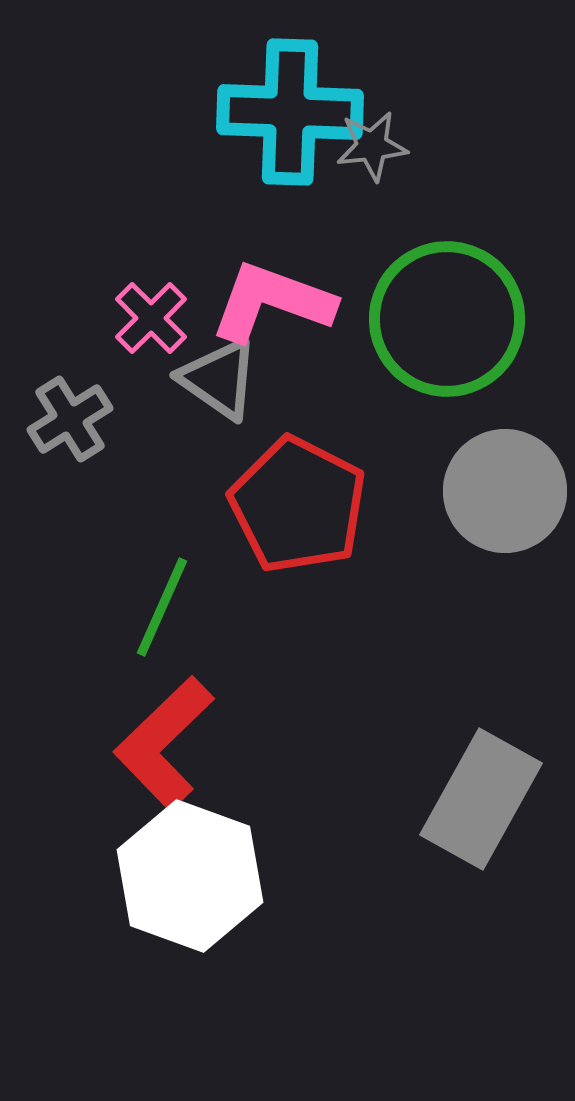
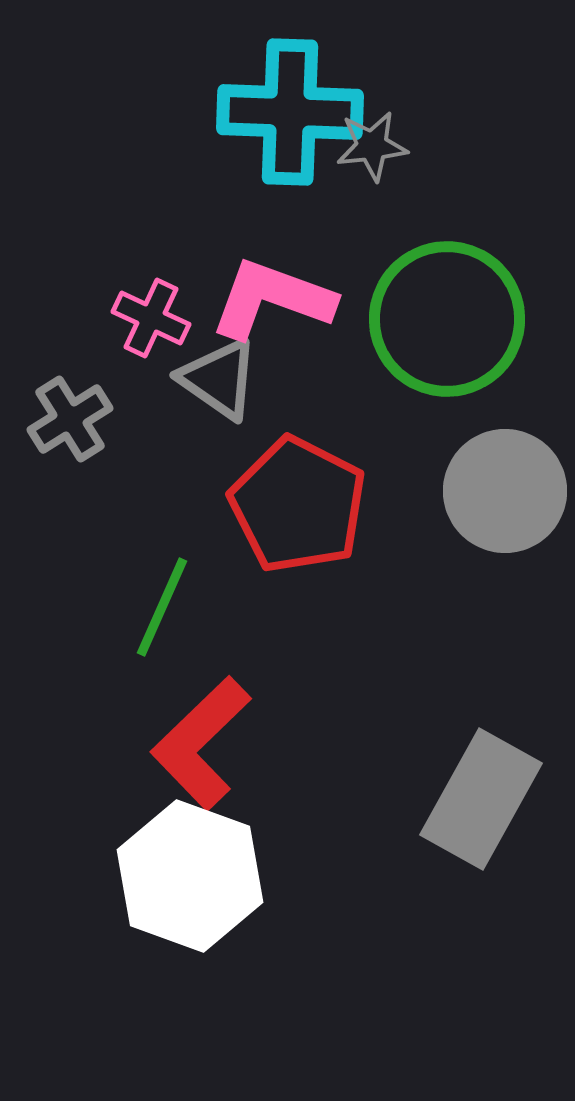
pink L-shape: moved 3 px up
pink cross: rotated 20 degrees counterclockwise
red L-shape: moved 37 px right
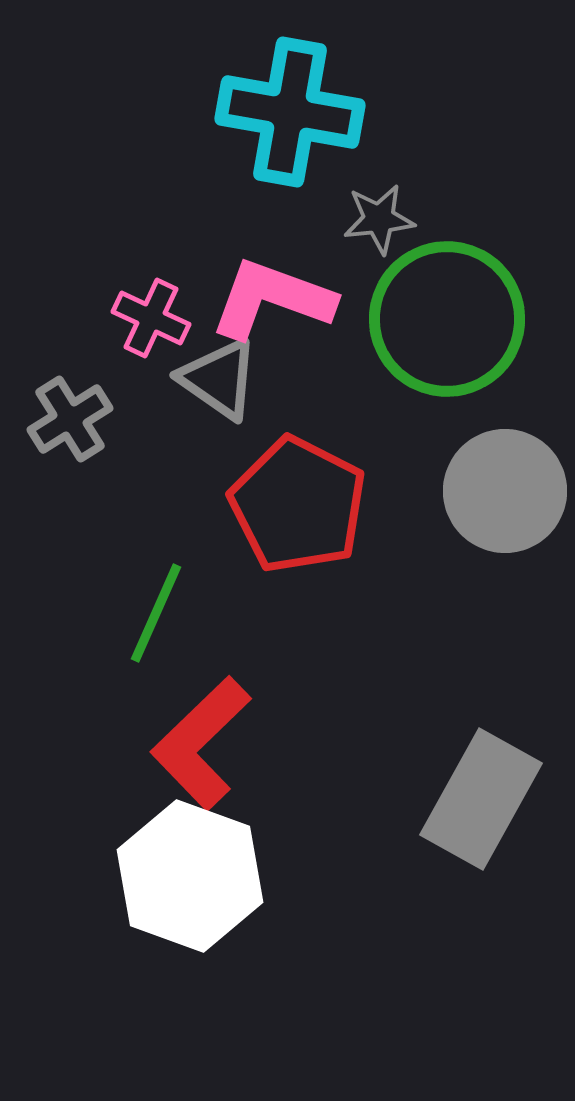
cyan cross: rotated 8 degrees clockwise
gray star: moved 7 px right, 73 px down
green line: moved 6 px left, 6 px down
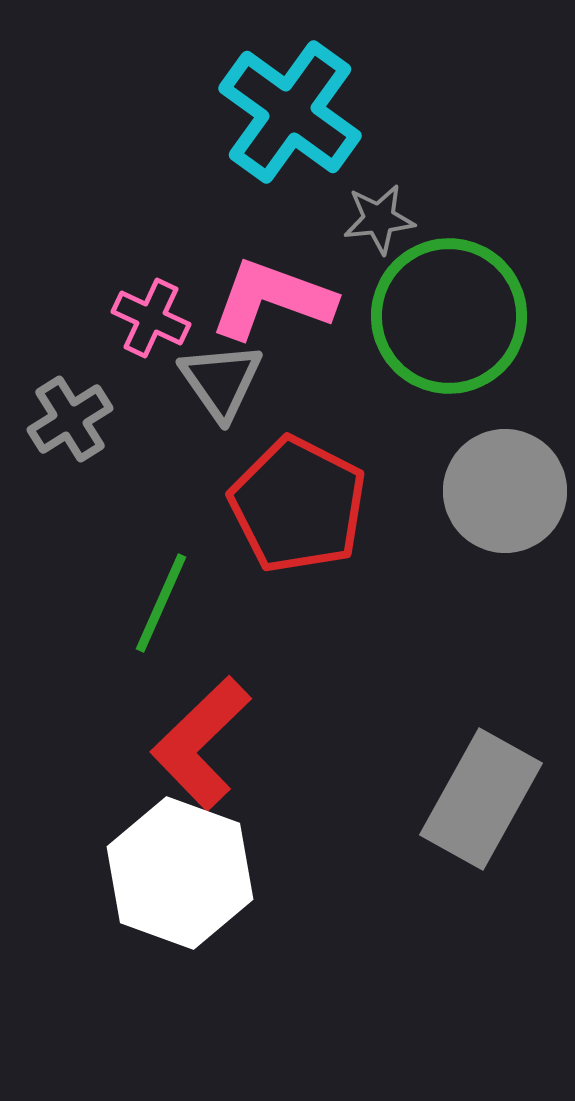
cyan cross: rotated 26 degrees clockwise
green circle: moved 2 px right, 3 px up
gray triangle: moved 2 px right, 2 px down; rotated 20 degrees clockwise
green line: moved 5 px right, 10 px up
white hexagon: moved 10 px left, 3 px up
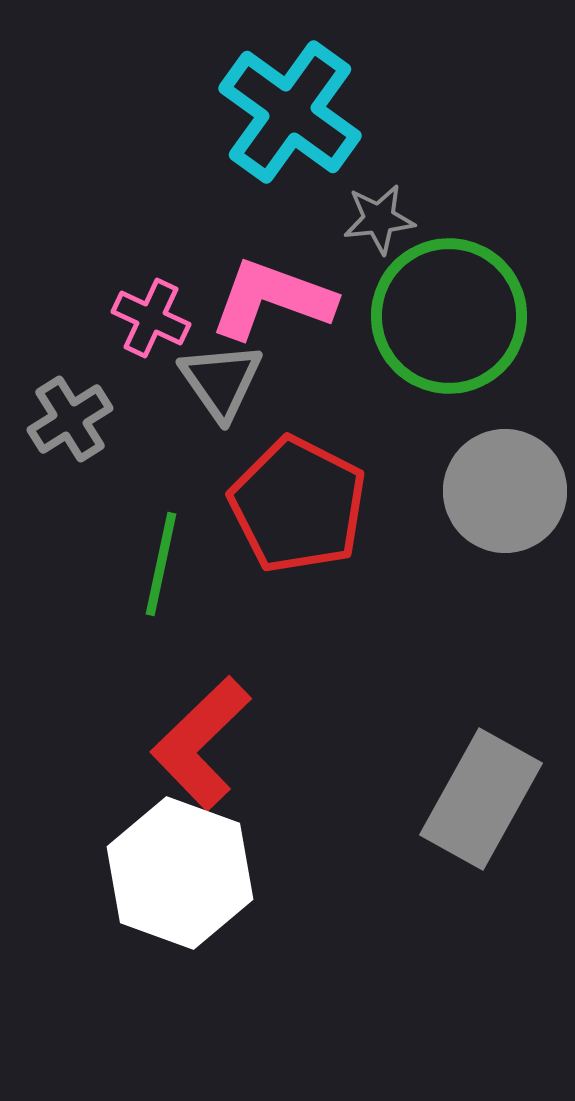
green line: moved 39 px up; rotated 12 degrees counterclockwise
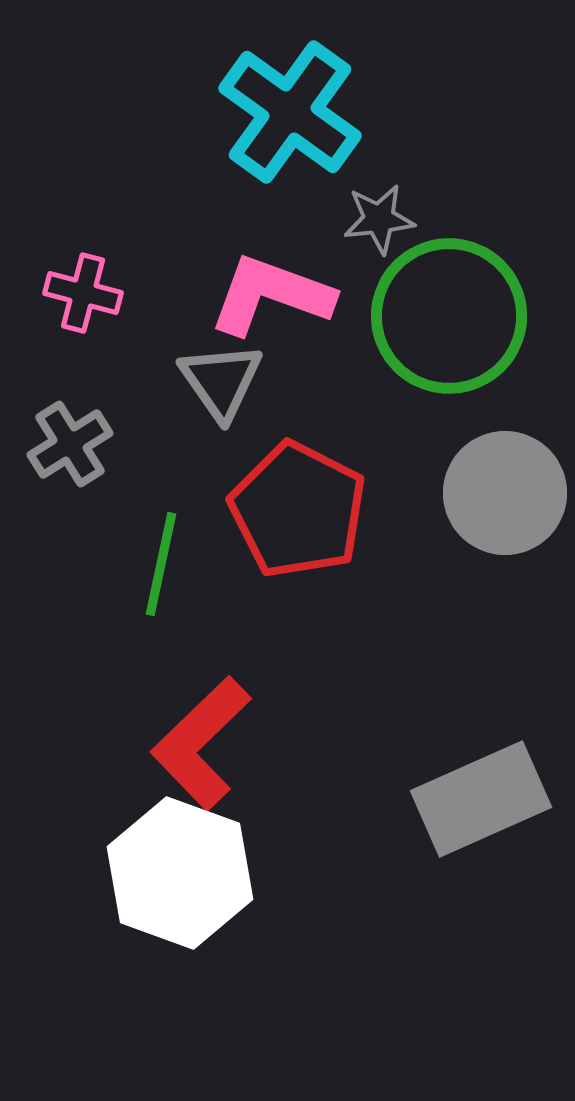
pink L-shape: moved 1 px left, 4 px up
pink cross: moved 68 px left, 25 px up; rotated 10 degrees counterclockwise
gray cross: moved 25 px down
gray circle: moved 2 px down
red pentagon: moved 5 px down
gray rectangle: rotated 37 degrees clockwise
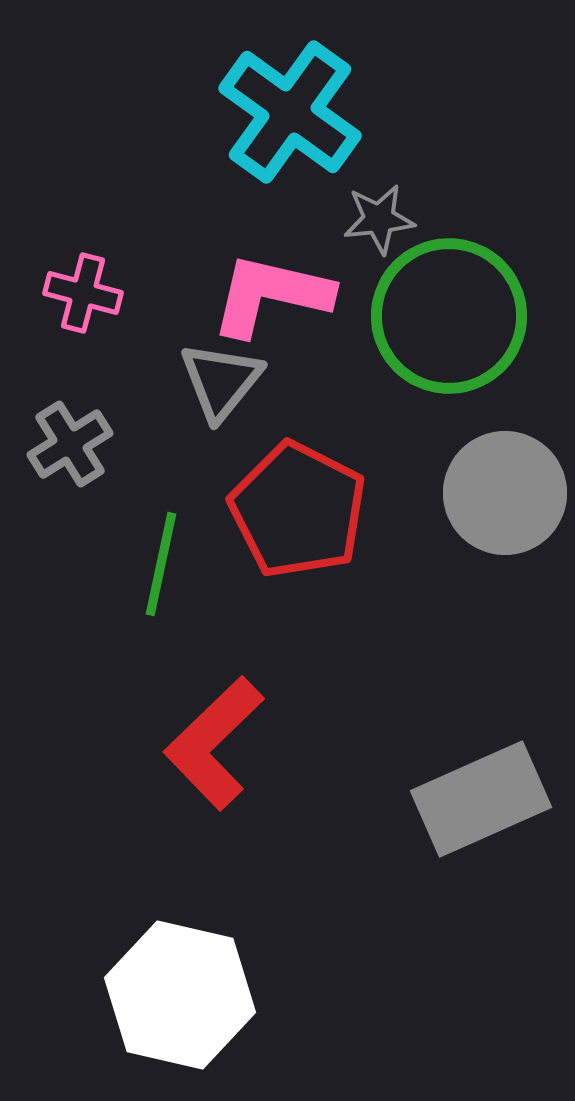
pink L-shape: rotated 7 degrees counterclockwise
gray triangle: rotated 14 degrees clockwise
red L-shape: moved 13 px right
white hexagon: moved 122 px down; rotated 7 degrees counterclockwise
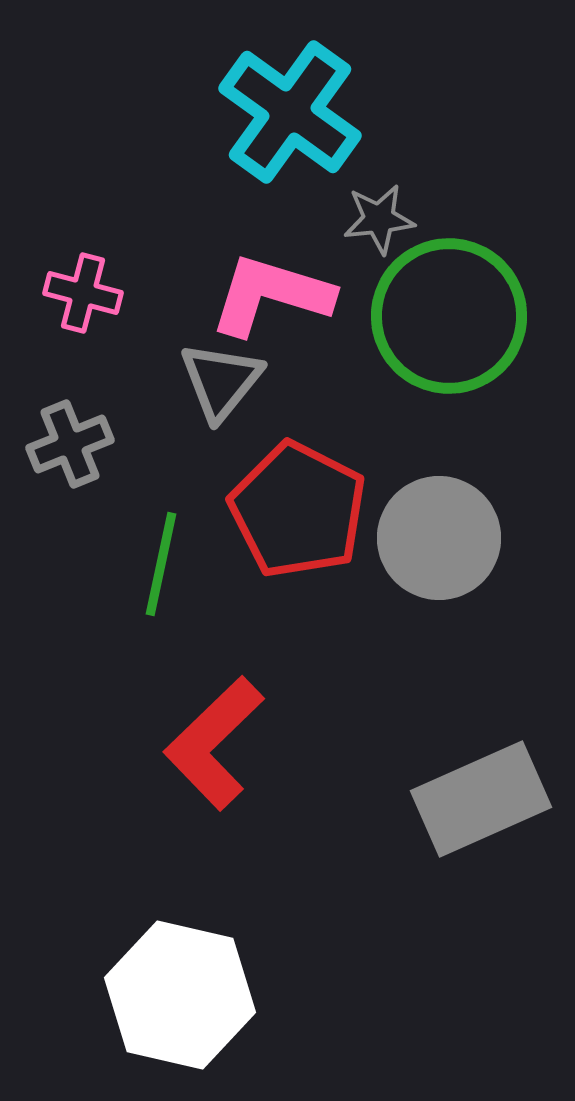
pink L-shape: rotated 4 degrees clockwise
gray cross: rotated 10 degrees clockwise
gray circle: moved 66 px left, 45 px down
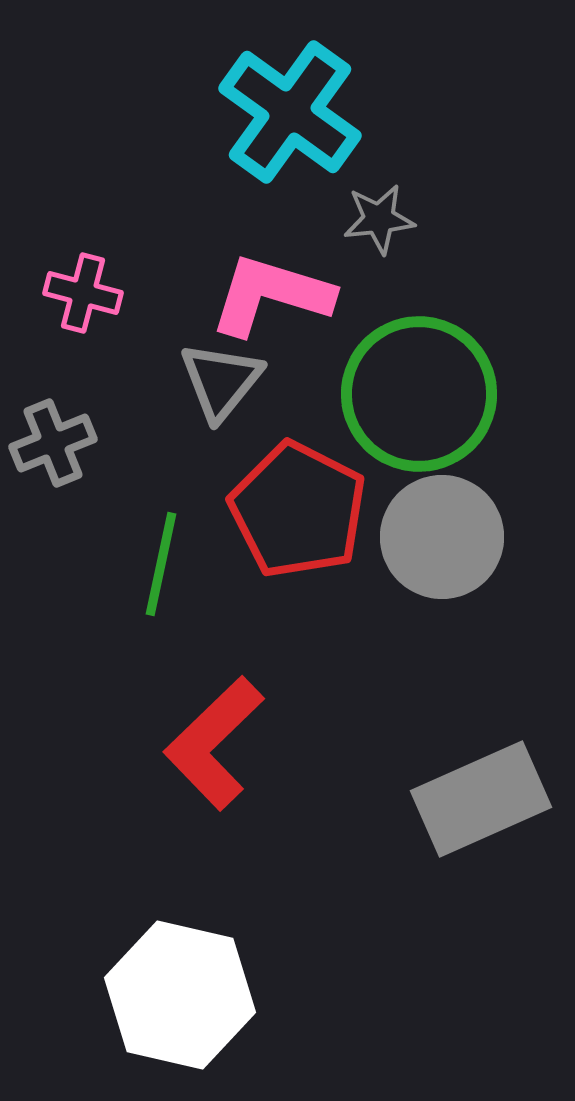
green circle: moved 30 px left, 78 px down
gray cross: moved 17 px left, 1 px up
gray circle: moved 3 px right, 1 px up
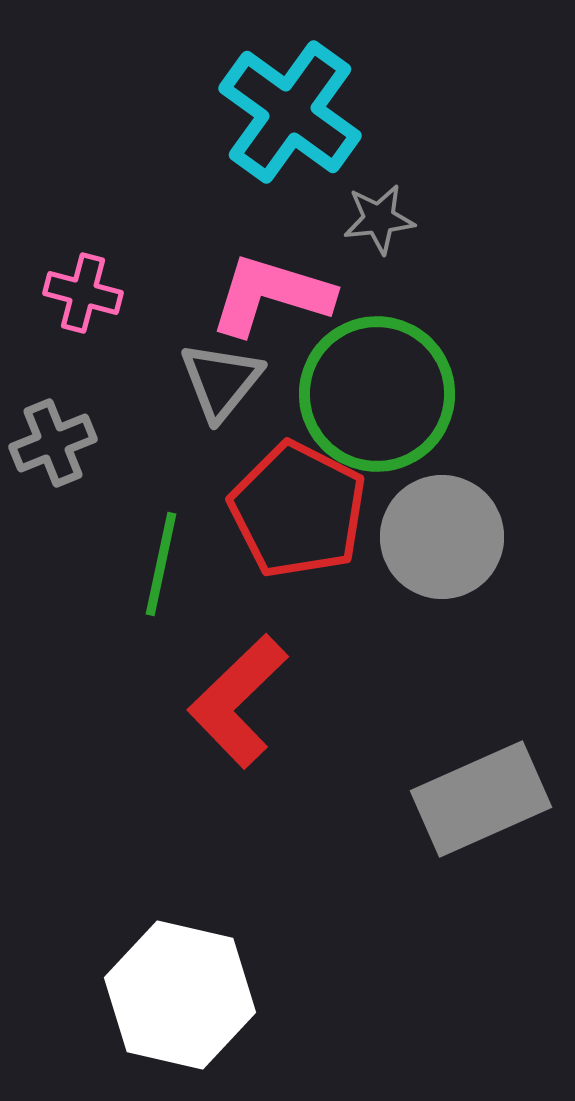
green circle: moved 42 px left
red L-shape: moved 24 px right, 42 px up
